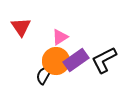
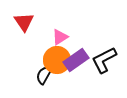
red triangle: moved 3 px right, 5 px up
orange circle: moved 1 px right, 1 px up
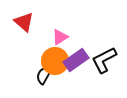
red triangle: rotated 15 degrees counterclockwise
orange circle: moved 2 px left, 1 px down
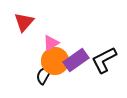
red triangle: rotated 30 degrees clockwise
pink triangle: moved 9 px left, 6 px down
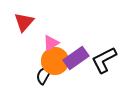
purple rectangle: moved 2 px up
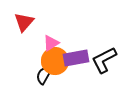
purple rectangle: rotated 25 degrees clockwise
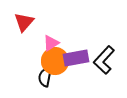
black L-shape: rotated 20 degrees counterclockwise
black semicircle: moved 1 px right, 2 px down; rotated 18 degrees counterclockwise
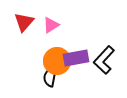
pink triangle: moved 18 px up
orange circle: moved 2 px right
black semicircle: moved 5 px right
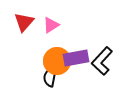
black L-shape: moved 2 px left, 1 px down
